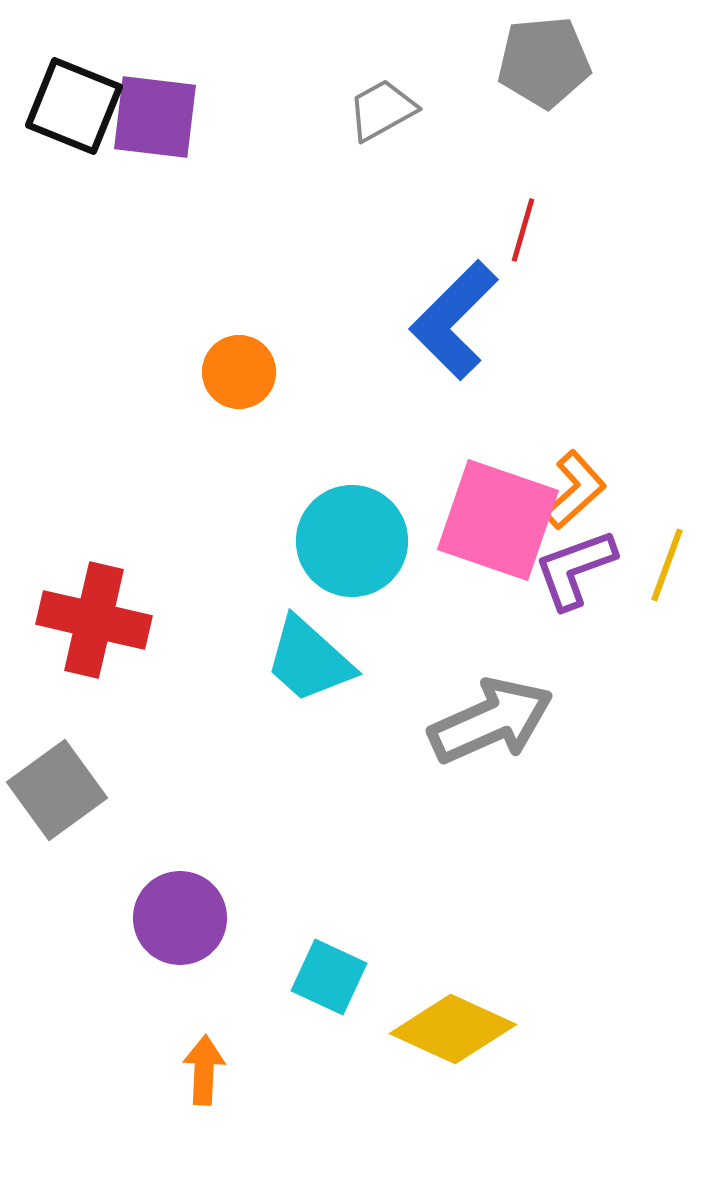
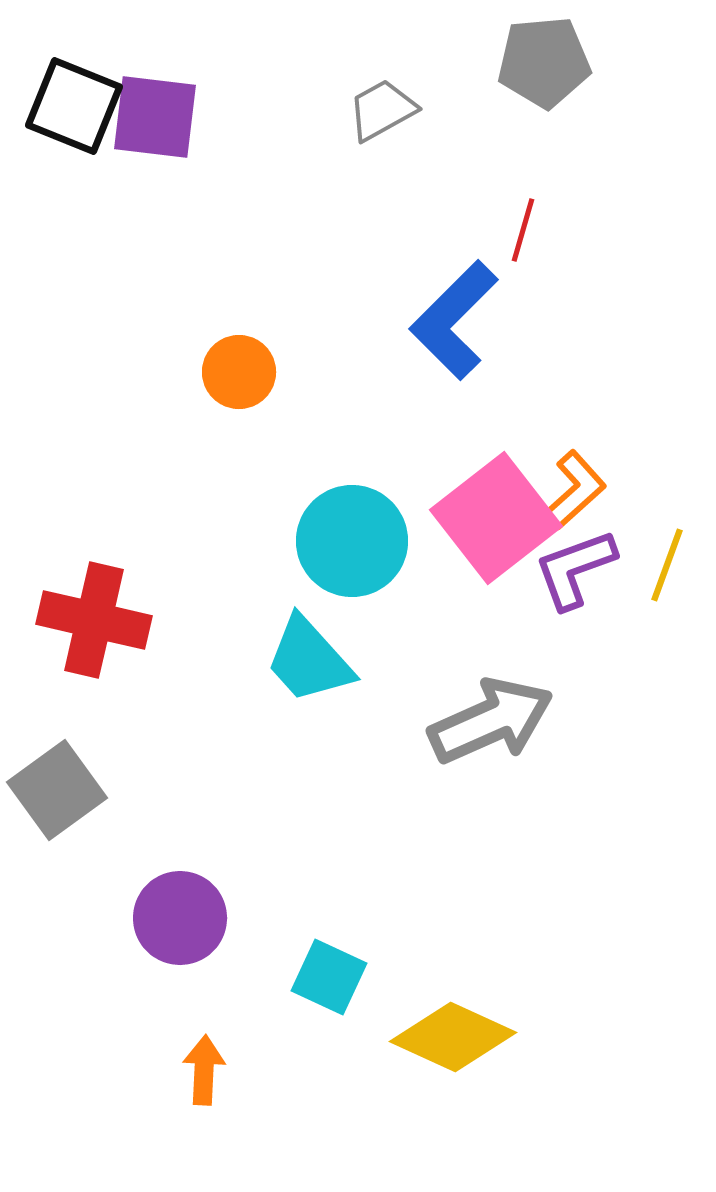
pink square: moved 2 px left, 2 px up; rotated 33 degrees clockwise
cyan trapezoid: rotated 6 degrees clockwise
yellow diamond: moved 8 px down
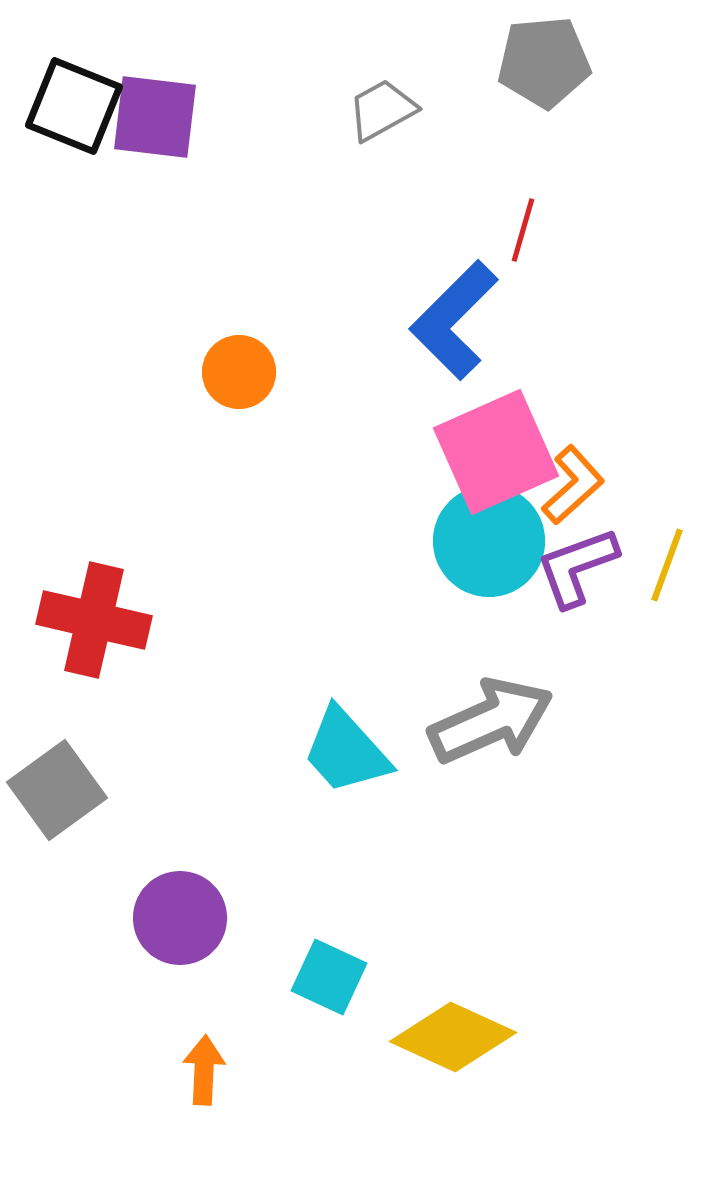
orange L-shape: moved 2 px left, 5 px up
pink square: moved 66 px up; rotated 14 degrees clockwise
cyan circle: moved 137 px right
purple L-shape: moved 2 px right, 2 px up
cyan trapezoid: moved 37 px right, 91 px down
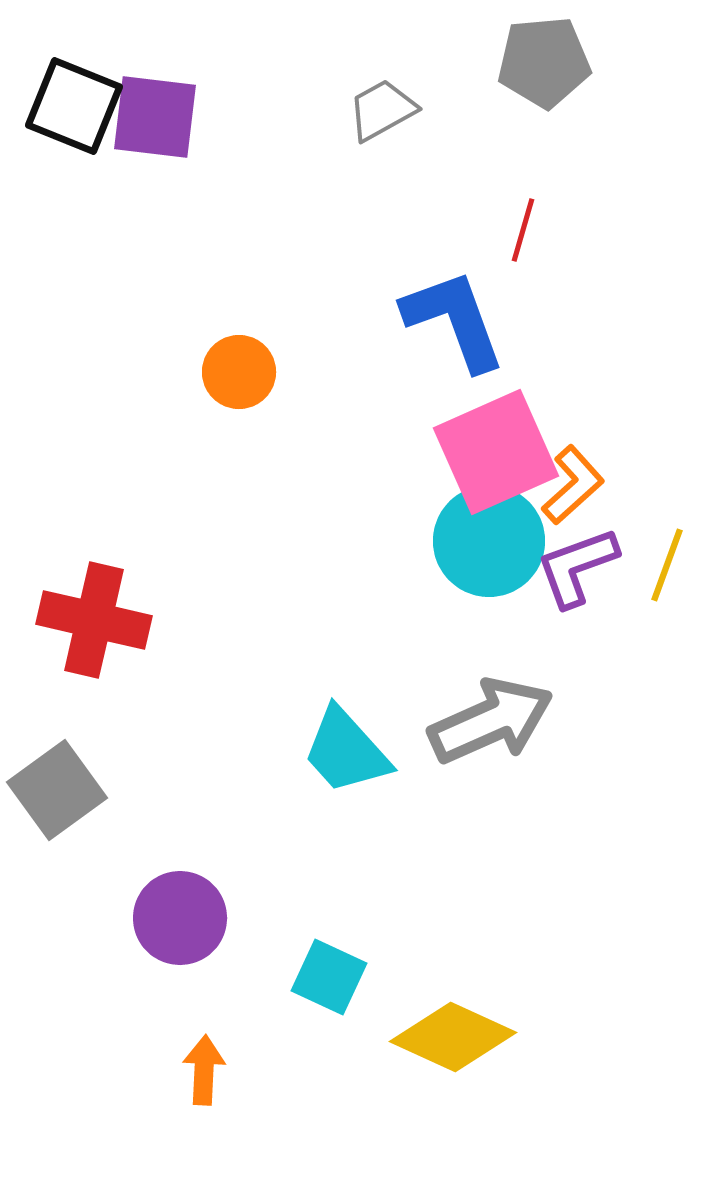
blue L-shape: rotated 115 degrees clockwise
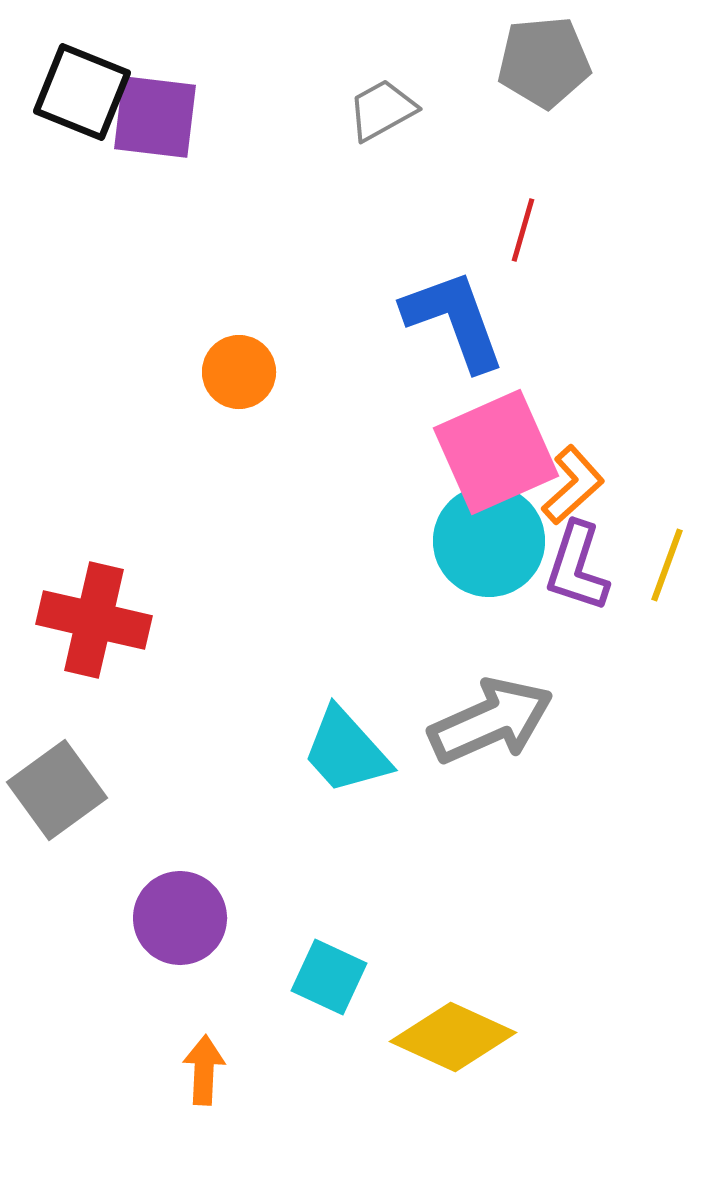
black square: moved 8 px right, 14 px up
purple L-shape: rotated 52 degrees counterclockwise
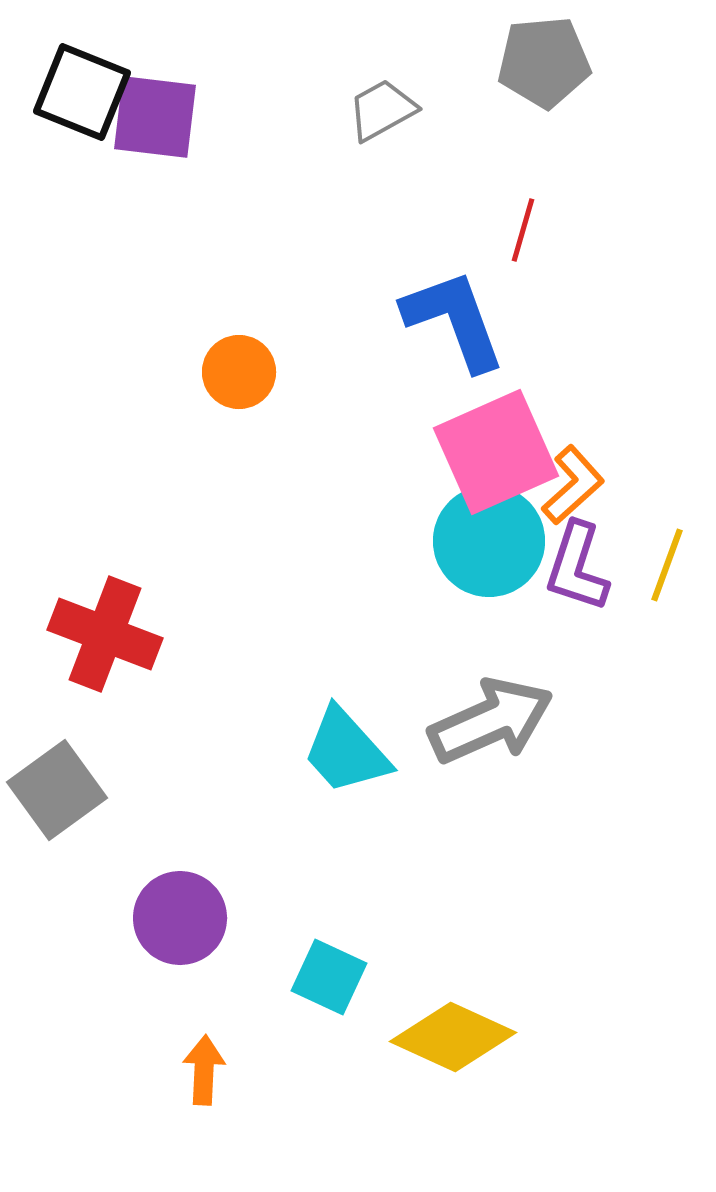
red cross: moved 11 px right, 14 px down; rotated 8 degrees clockwise
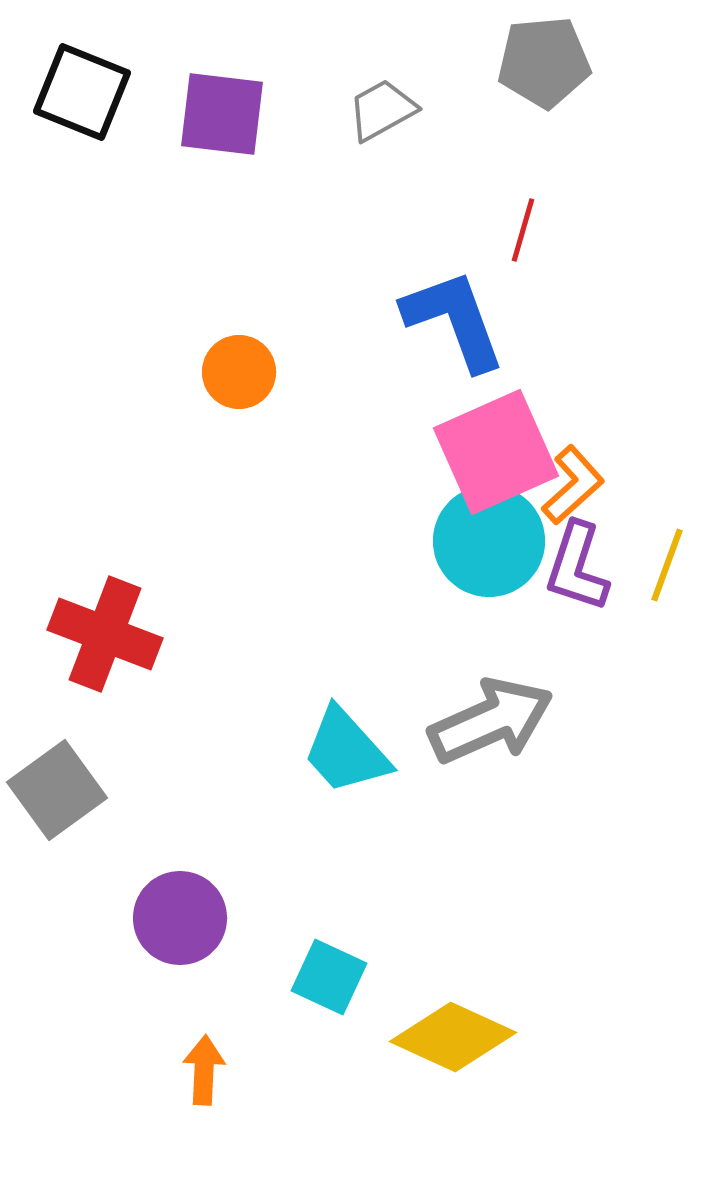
purple square: moved 67 px right, 3 px up
